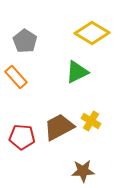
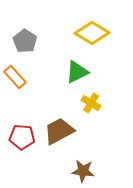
orange rectangle: moved 1 px left
yellow cross: moved 18 px up
brown trapezoid: moved 4 px down
brown star: rotated 10 degrees clockwise
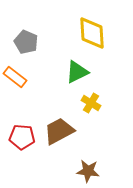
yellow diamond: rotated 56 degrees clockwise
gray pentagon: moved 1 px right, 1 px down; rotated 10 degrees counterclockwise
orange rectangle: rotated 10 degrees counterclockwise
brown star: moved 5 px right
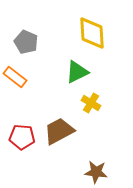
brown star: moved 8 px right, 1 px down
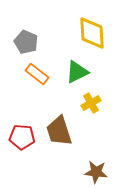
orange rectangle: moved 22 px right, 3 px up
yellow cross: rotated 30 degrees clockwise
brown trapezoid: rotated 80 degrees counterclockwise
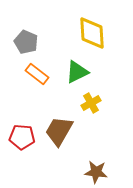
brown trapezoid: rotated 48 degrees clockwise
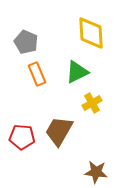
yellow diamond: moved 1 px left
orange rectangle: rotated 30 degrees clockwise
yellow cross: moved 1 px right
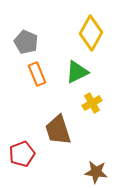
yellow diamond: rotated 32 degrees clockwise
brown trapezoid: moved 1 px left, 1 px up; rotated 48 degrees counterclockwise
red pentagon: moved 17 px down; rotated 25 degrees counterclockwise
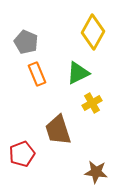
yellow diamond: moved 2 px right, 1 px up
green triangle: moved 1 px right, 1 px down
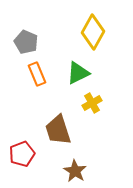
brown star: moved 21 px left, 1 px up; rotated 25 degrees clockwise
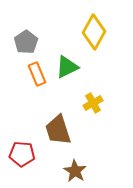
yellow diamond: moved 1 px right
gray pentagon: rotated 15 degrees clockwise
green triangle: moved 11 px left, 6 px up
yellow cross: moved 1 px right
red pentagon: rotated 25 degrees clockwise
